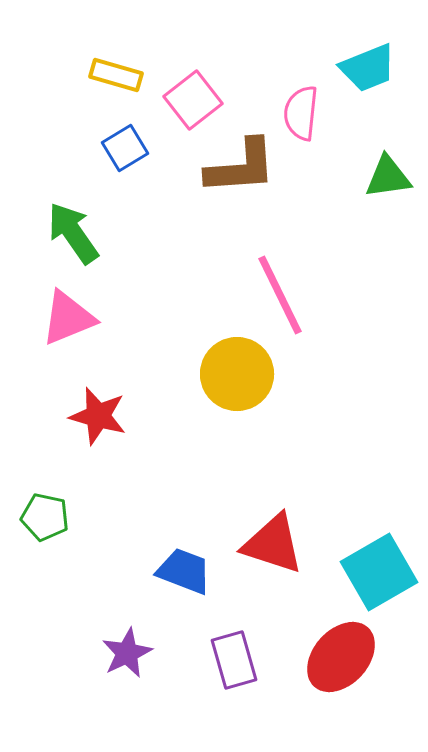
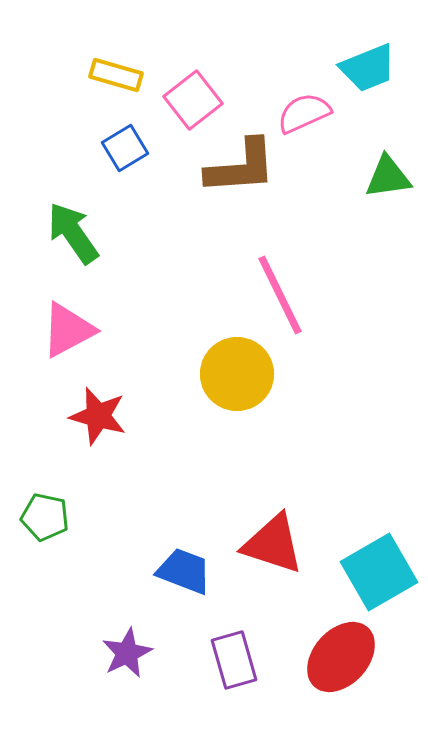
pink semicircle: moved 3 px right; rotated 60 degrees clockwise
pink triangle: moved 12 px down; rotated 6 degrees counterclockwise
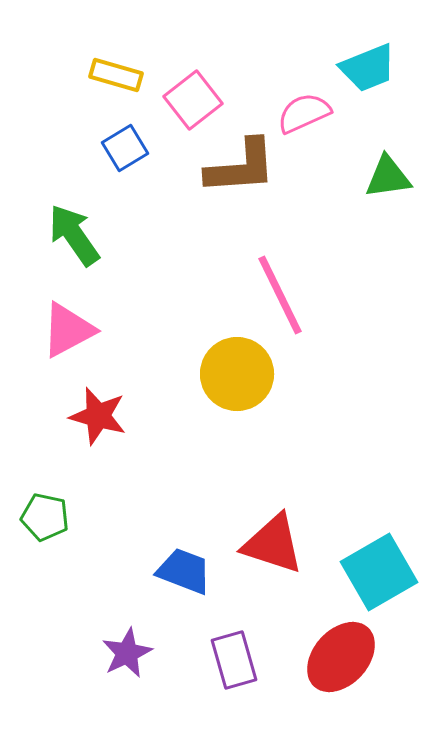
green arrow: moved 1 px right, 2 px down
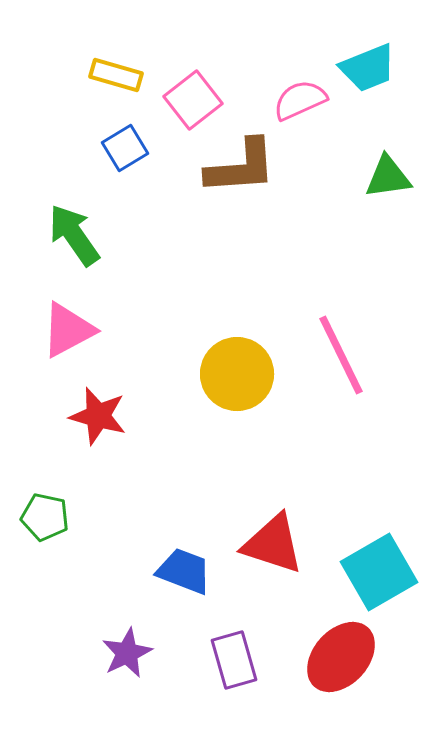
pink semicircle: moved 4 px left, 13 px up
pink line: moved 61 px right, 60 px down
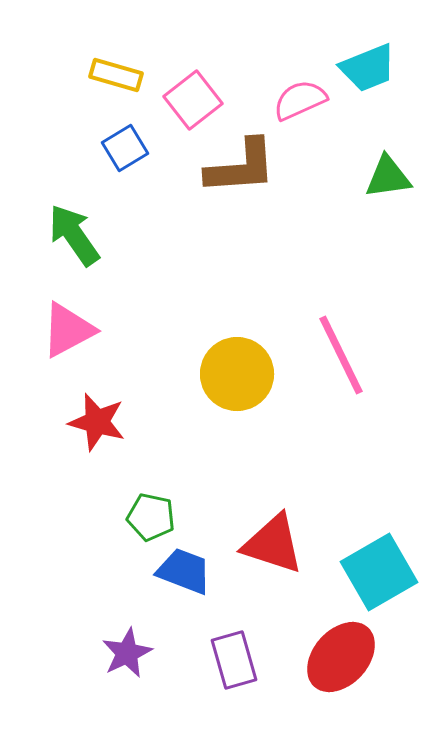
red star: moved 1 px left, 6 px down
green pentagon: moved 106 px right
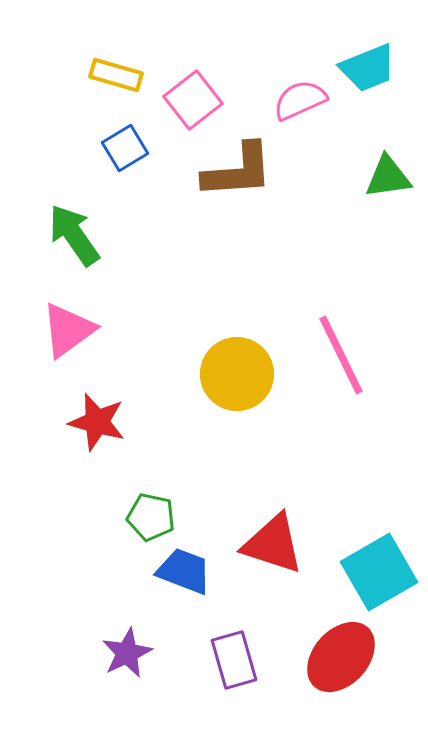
brown L-shape: moved 3 px left, 4 px down
pink triangle: rotated 8 degrees counterclockwise
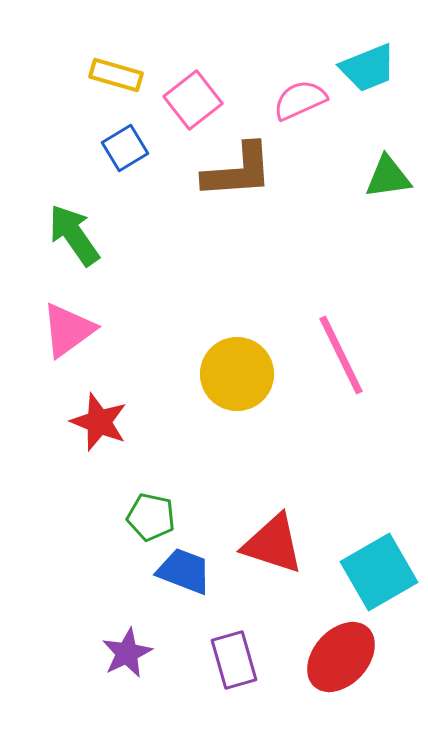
red star: moved 2 px right; rotated 6 degrees clockwise
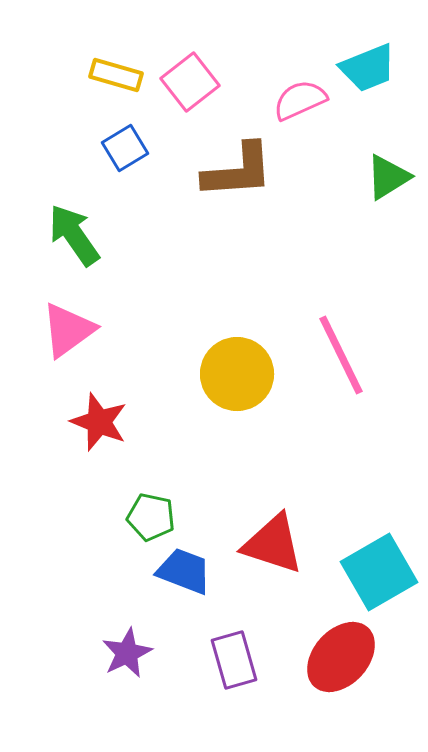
pink square: moved 3 px left, 18 px up
green triangle: rotated 24 degrees counterclockwise
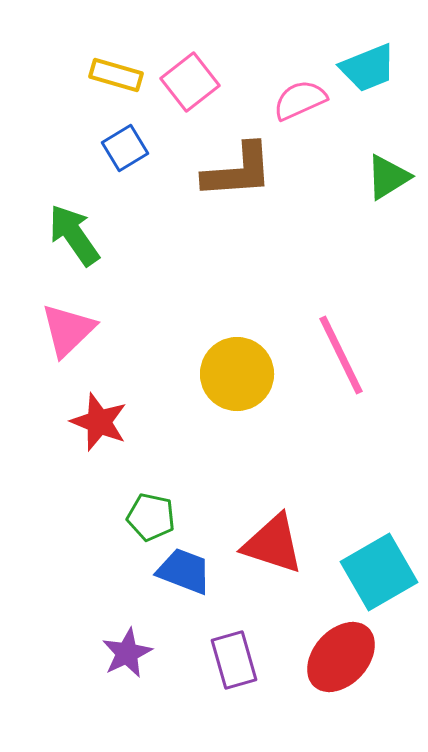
pink triangle: rotated 8 degrees counterclockwise
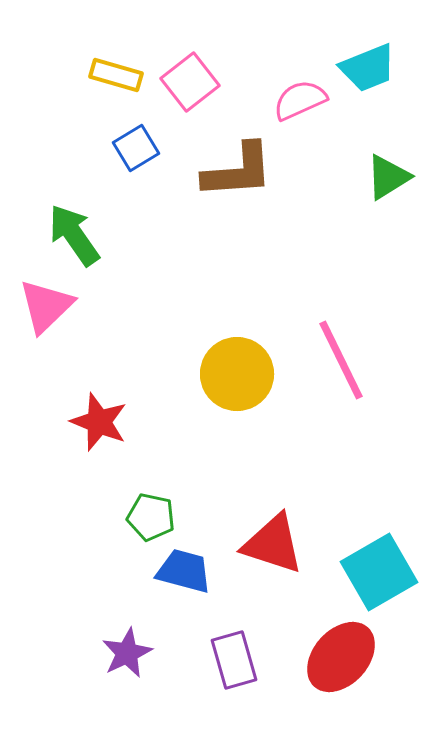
blue square: moved 11 px right
pink triangle: moved 22 px left, 24 px up
pink line: moved 5 px down
blue trapezoid: rotated 6 degrees counterclockwise
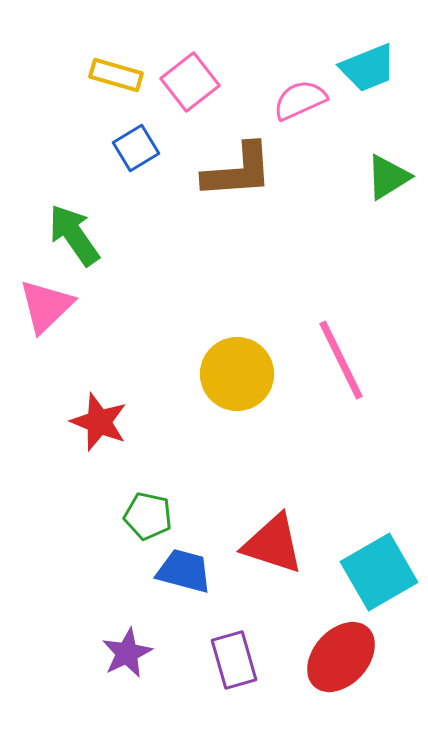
green pentagon: moved 3 px left, 1 px up
